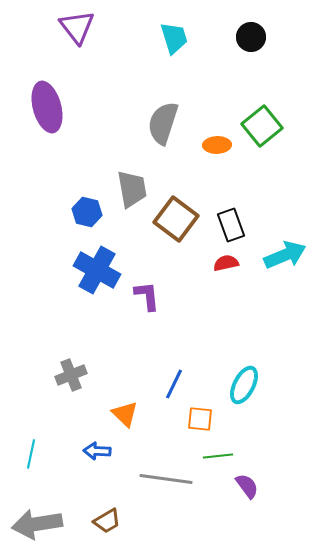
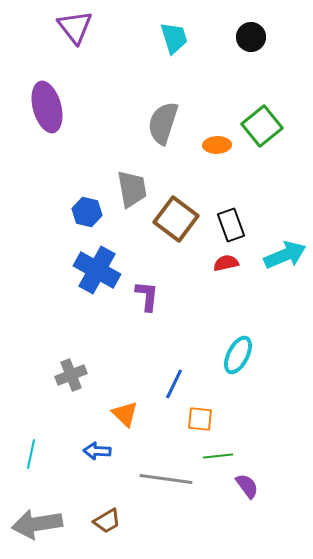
purple triangle: moved 2 px left
purple L-shape: rotated 12 degrees clockwise
cyan ellipse: moved 6 px left, 30 px up
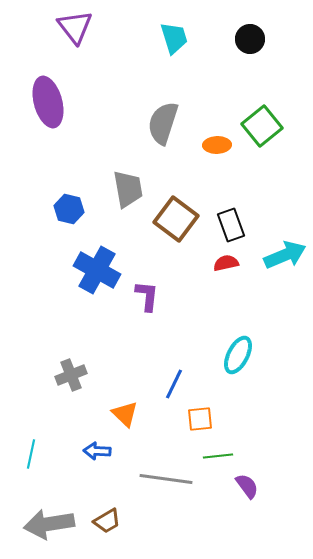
black circle: moved 1 px left, 2 px down
purple ellipse: moved 1 px right, 5 px up
gray trapezoid: moved 4 px left
blue hexagon: moved 18 px left, 3 px up
orange square: rotated 12 degrees counterclockwise
gray arrow: moved 12 px right
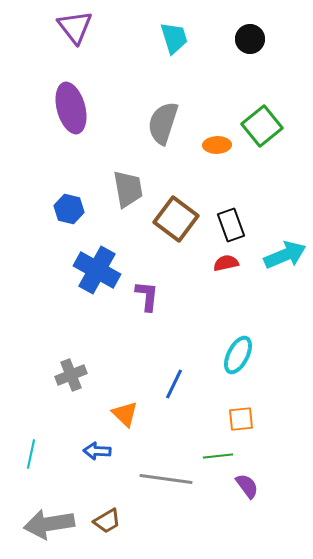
purple ellipse: moved 23 px right, 6 px down
orange square: moved 41 px right
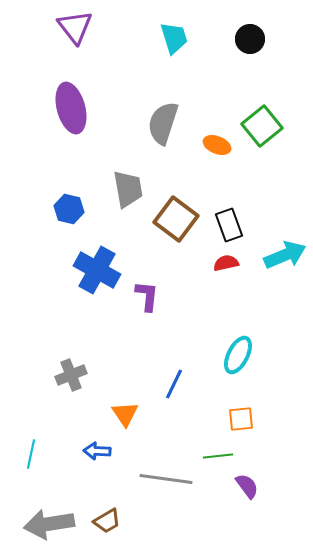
orange ellipse: rotated 24 degrees clockwise
black rectangle: moved 2 px left
orange triangle: rotated 12 degrees clockwise
